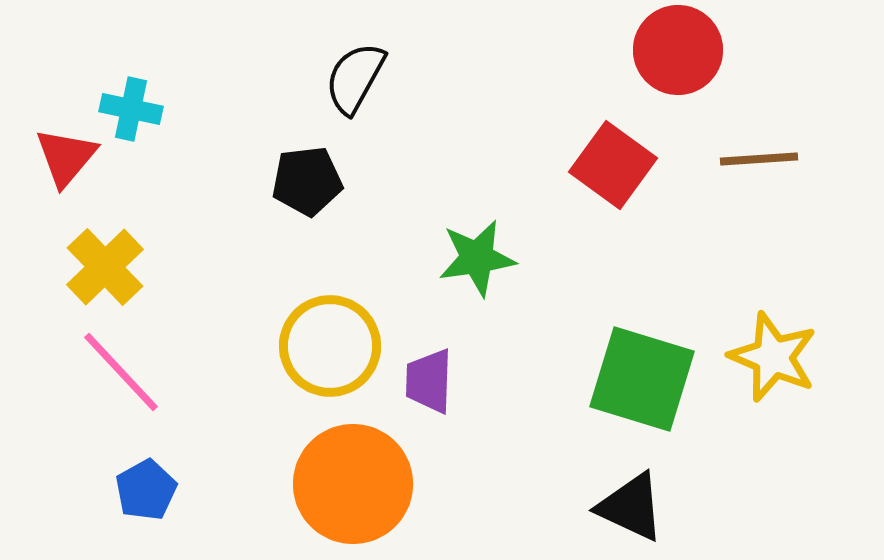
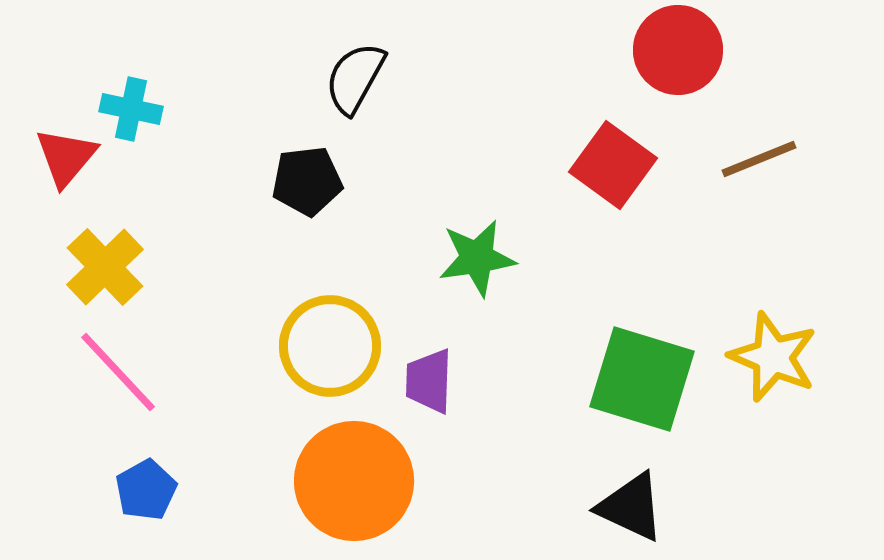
brown line: rotated 18 degrees counterclockwise
pink line: moved 3 px left
orange circle: moved 1 px right, 3 px up
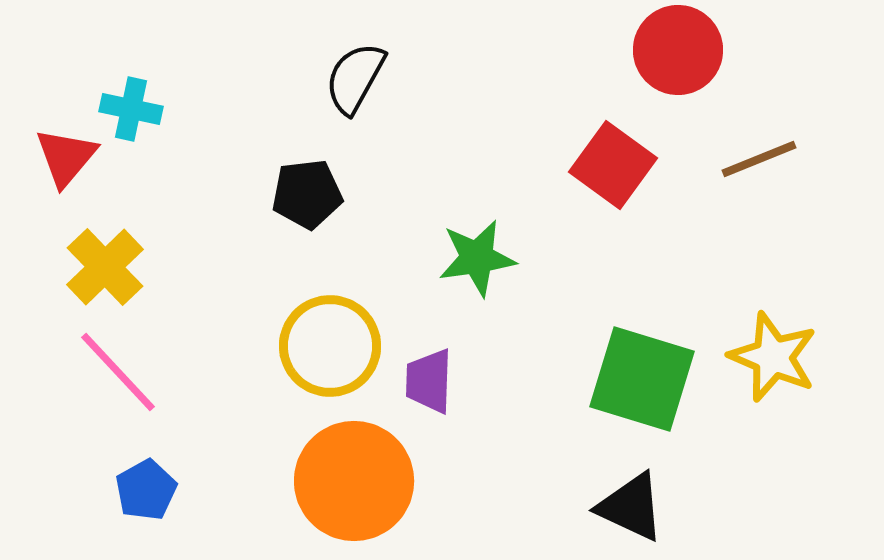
black pentagon: moved 13 px down
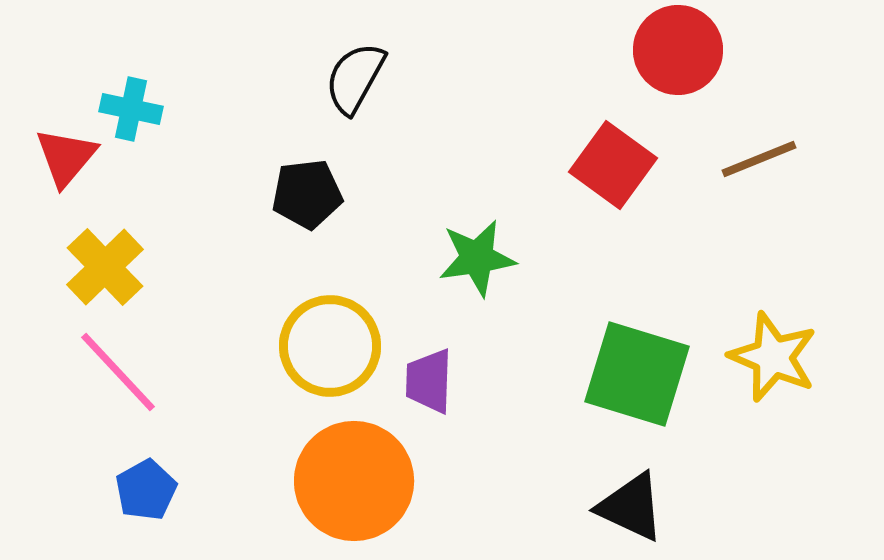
green square: moved 5 px left, 5 px up
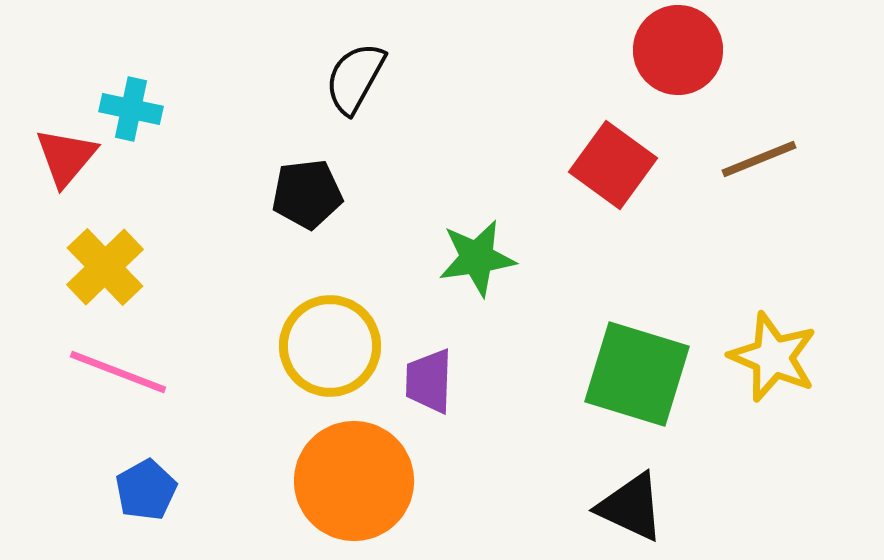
pink line: rotated 26 degrees counterclockwise
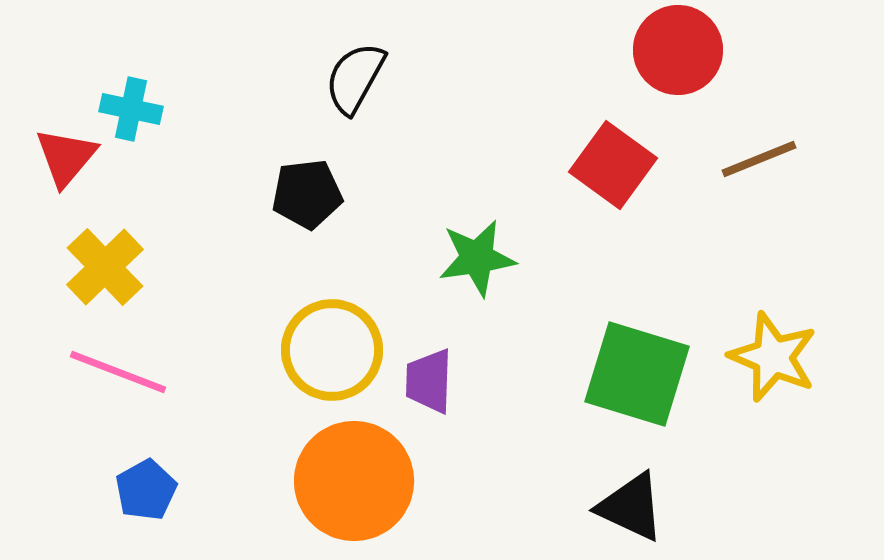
yellow circle: moved 2 px right, 4 px down
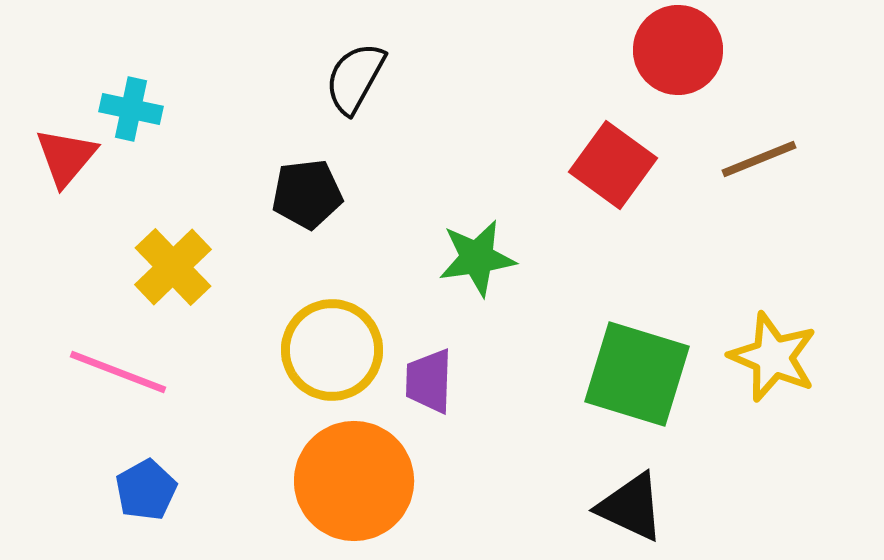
yellow cross: moved 68 px right
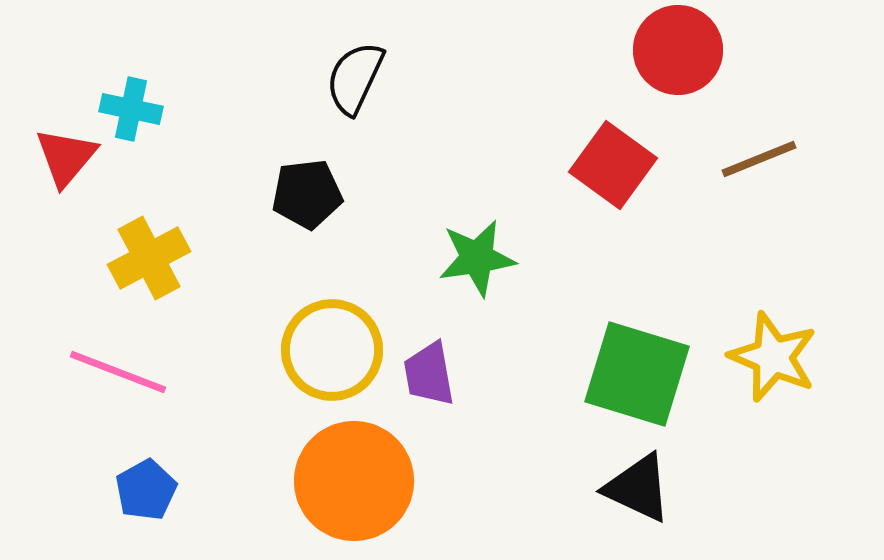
black semicircle: rotated 4 degrees counterclockwise
yellow cross: moved 24 px left, 9 px up; rotated 16 degrees clockwise
purple trapezoid: moved 7 px up; rotated 12 degrees counterclockwise
black triangle: moved 7 px right, 19 px up
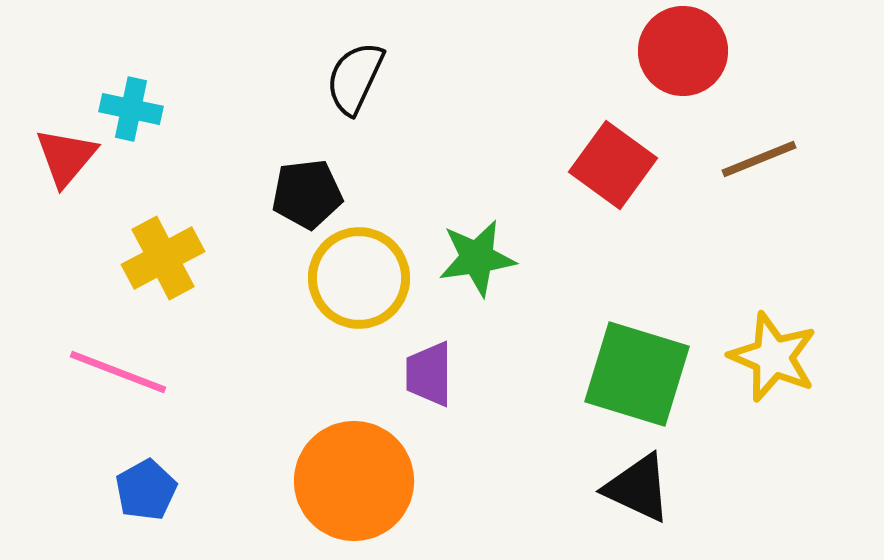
red circle: moved 5 px right, 1 px down
yellow cross: moved 14 px right
yellow circle: moved 27 px right, 72 px up
purple trapezoid: rotated 10 degrees clockwise
